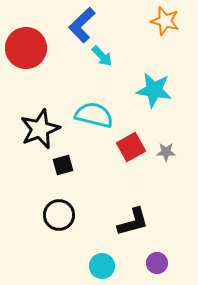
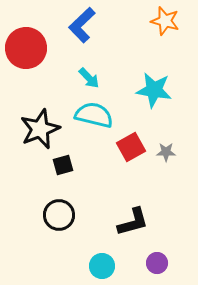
cyan arrow: moved 13 px left, 22 px down
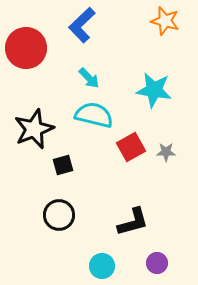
black star: moved 6 px left
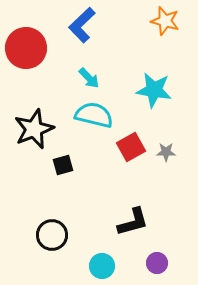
black circle: moved 7 px left, 20 px down
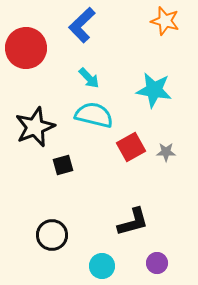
black star: moved 1 px right, 2 px up
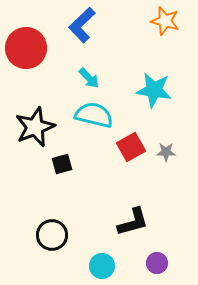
black square: moved 1 px left, 1 px up
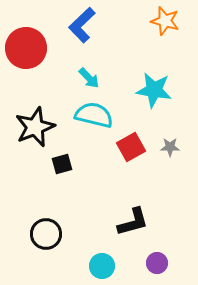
gray star: moved 4 px right, 5 px up
black circle: moved 6 px left, 1 px up
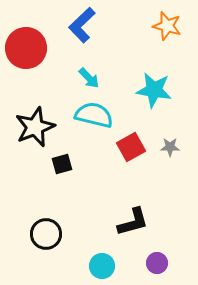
orange star: moved 2 px right, 5 px down
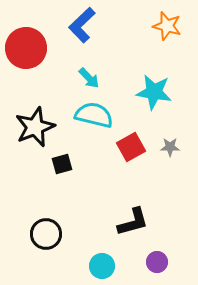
cyan star: moved 2 px down
purple circle: moved 1 px up
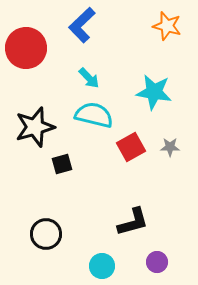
black star: rotated 6 degrees clockwise
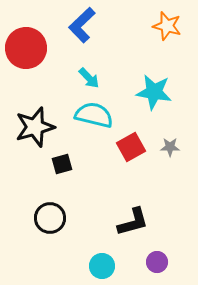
black circle: moved 4 px right, 16 px up
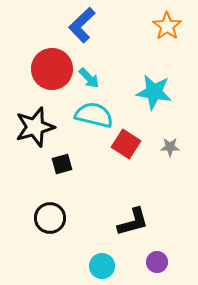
orange star: rotated 20 degrees clockwise
red circle: moved 26 px right, 21 px down
red square: moved 5 px left, 3 px up; rotated 28 degrees counterclockwise
